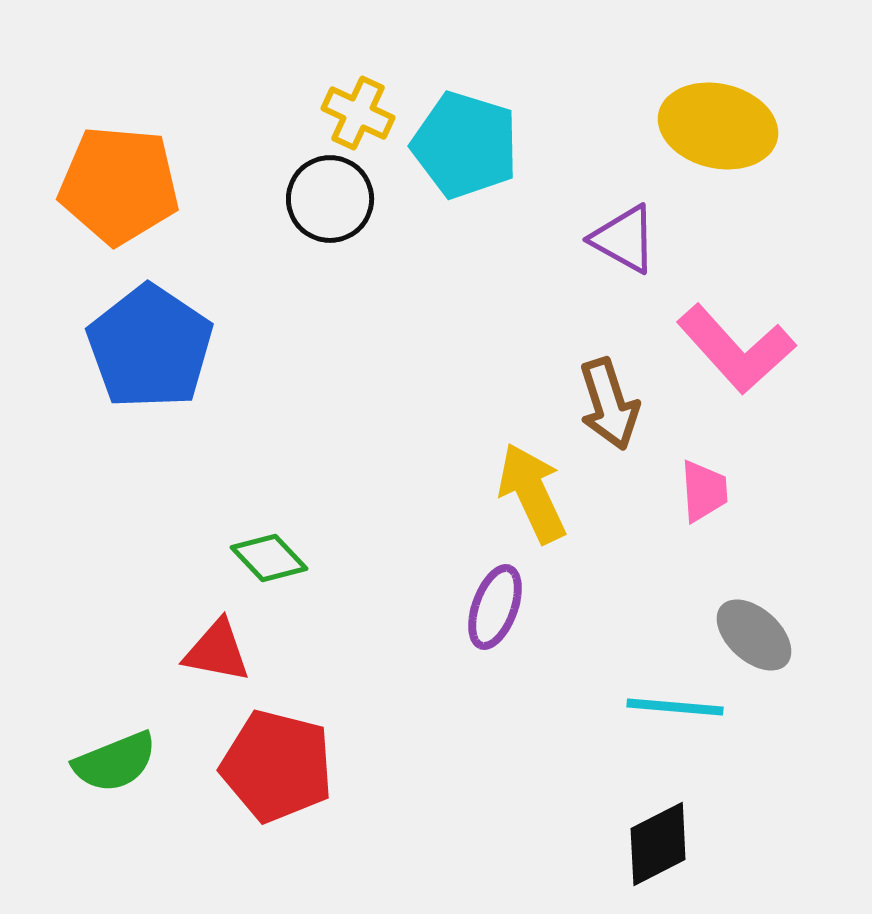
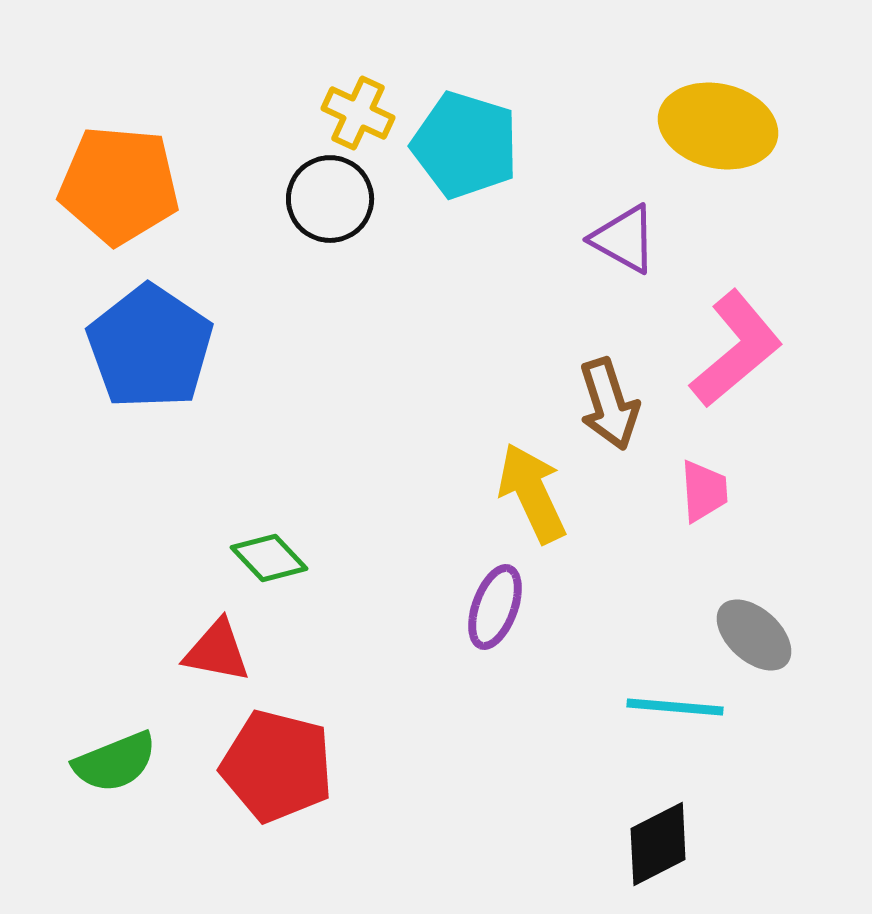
pink L-shape: rotated 88 degrees counterclockwise
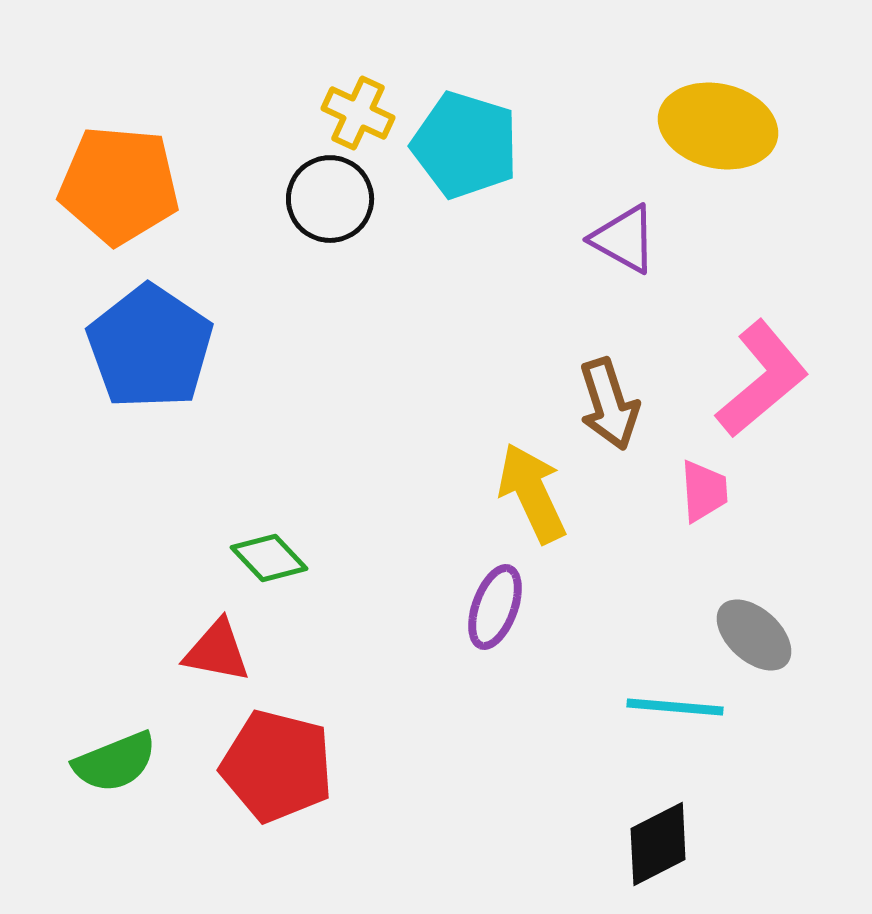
pink L-shape: moved 26 px right, 30 px down
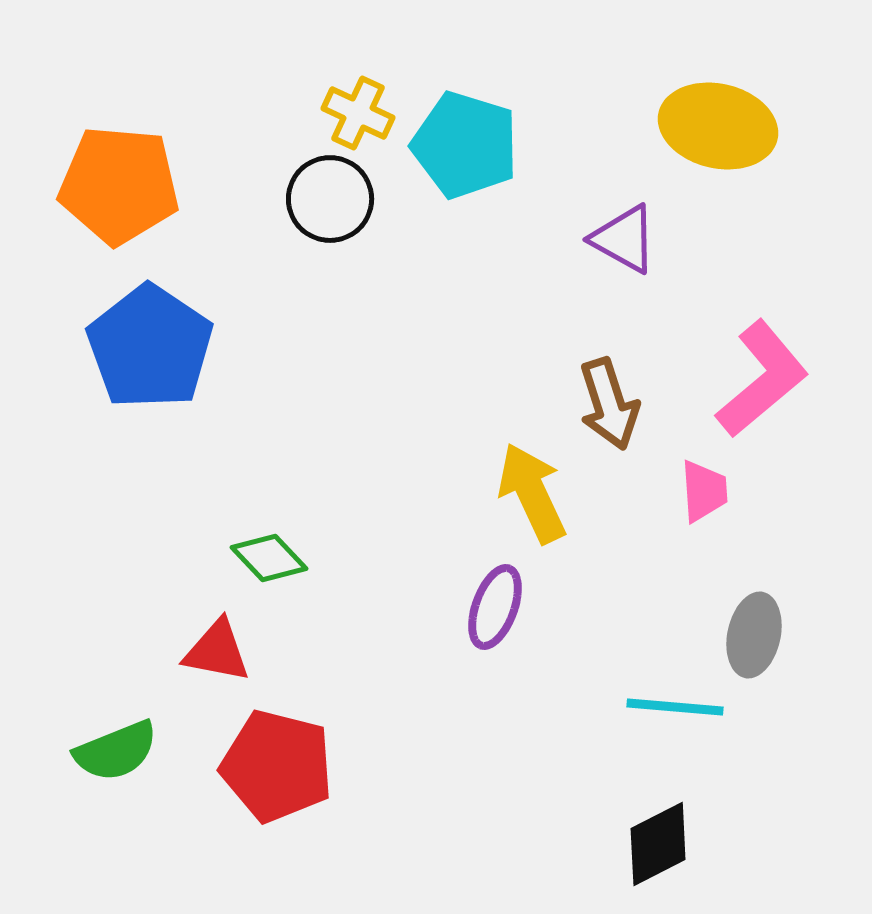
gray ellipse: rotated 60 degrees clockwise
green semicircle: moved 1 px right, 11 px up
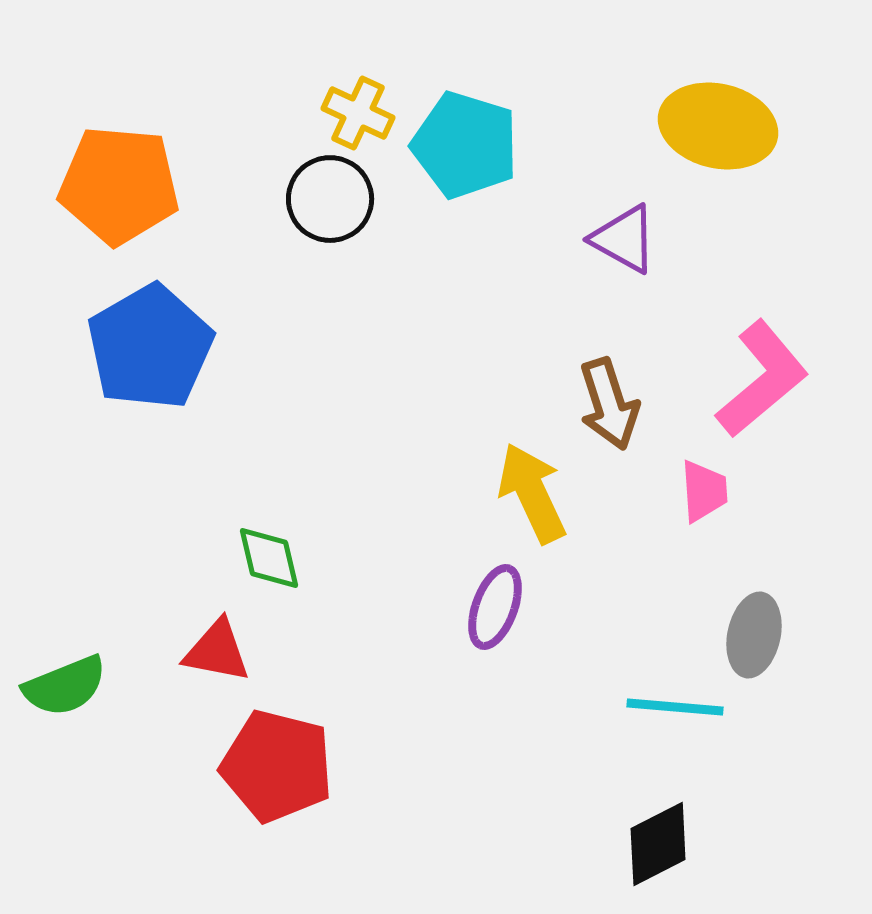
blue pentagon: rotated 8 degrees clockwise
green diamond: rotated 30 degrees clockwise
green semicircle: moved 51 px left, 65 px up
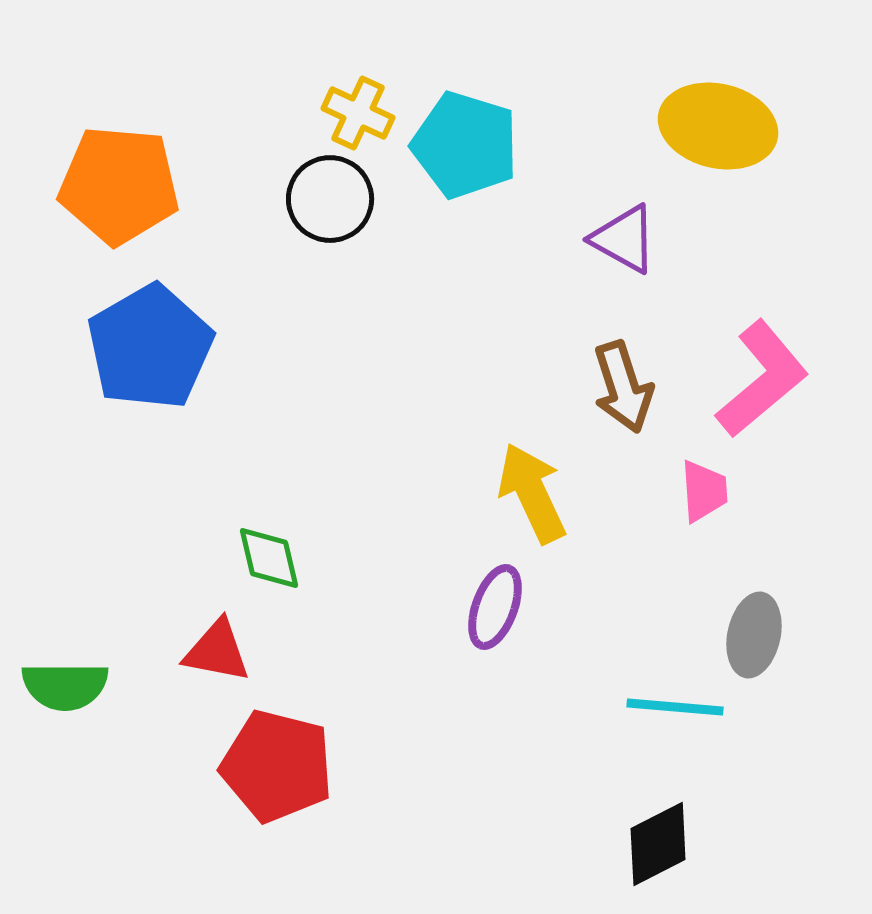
brown arrow: moved 14 px right, 17 px up
green semicircle: rotated 22 degrees clockwise
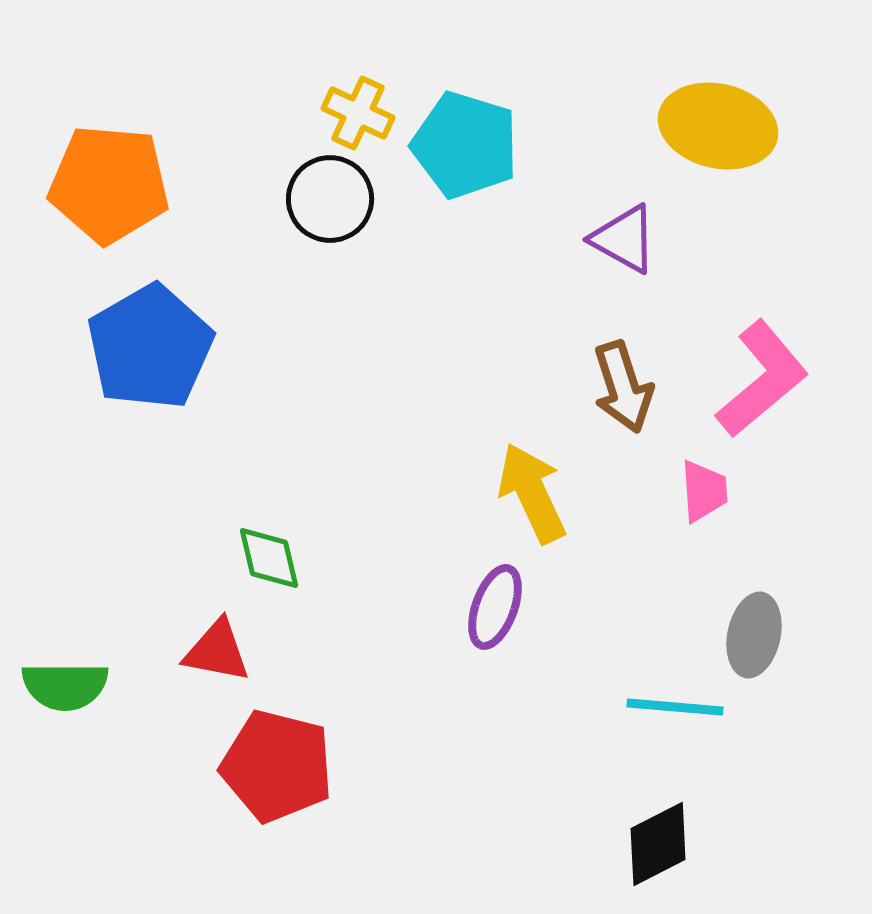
orange pentagon: moved 10 px left, 1 px up
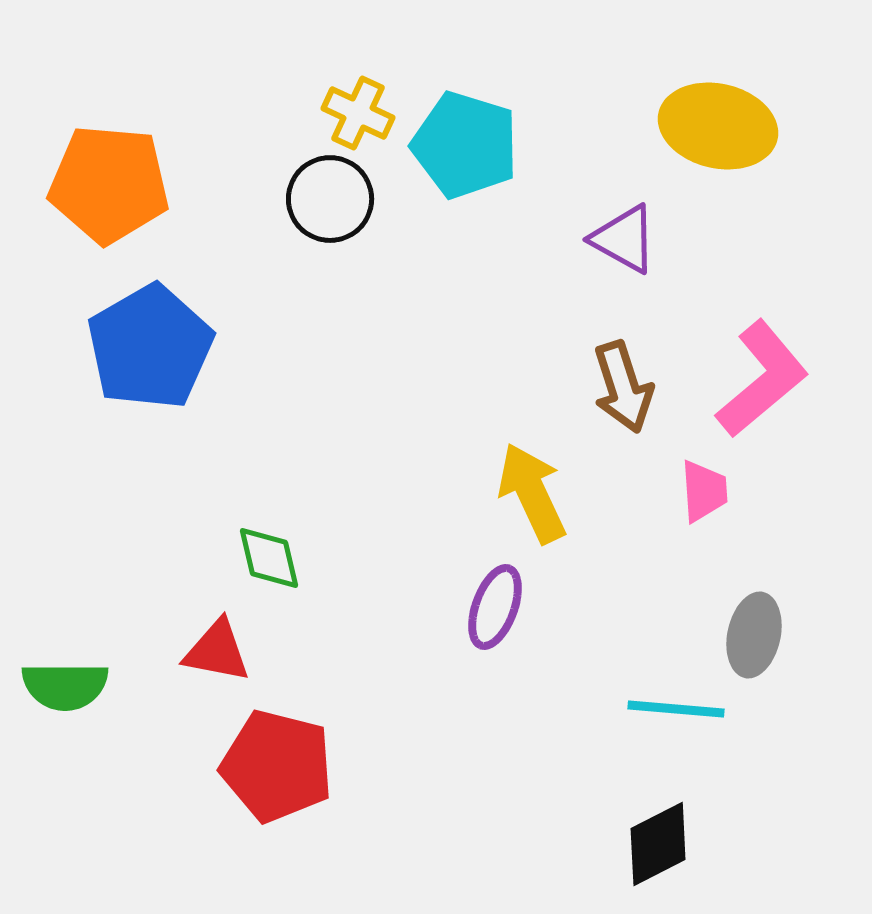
cyan line: moved 1 px right, 2 px down
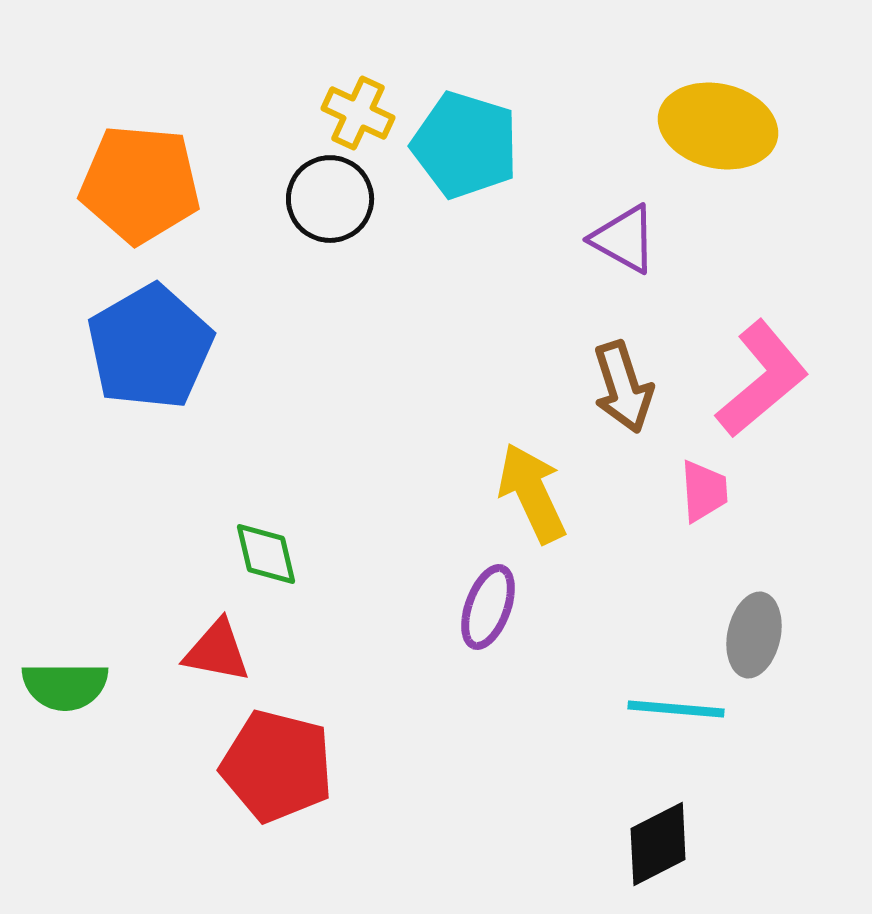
orange pentagon: moved 31 px right
green diamond: moved 3 px left, 4 px up
purple ellipse: moved 7 px left
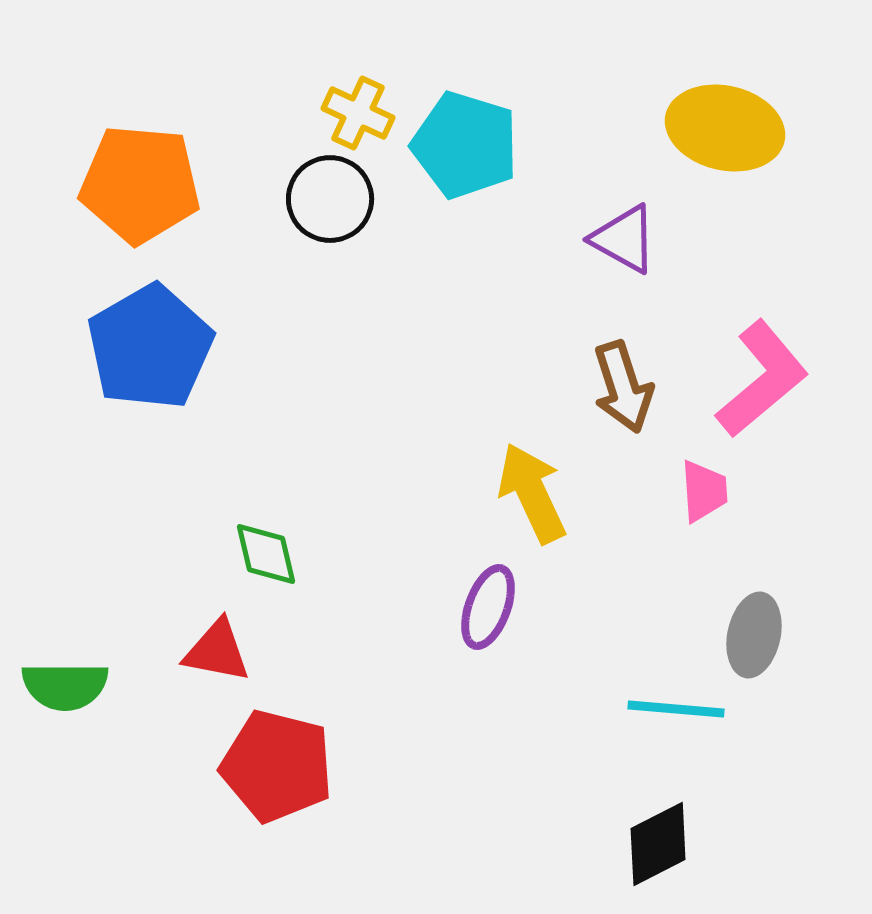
yellow ellipse: moved 7 px right, 2 px down
